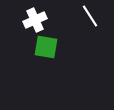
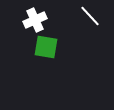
white line: rotated 10 degrees counterclockwise
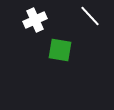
green square: moved 14 px right, 3 px down
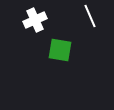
white line: rotated 20 degrees clockwise
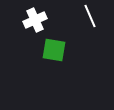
green square: moved 6 px left
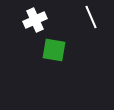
white line: moved 1 px right, 1 px down
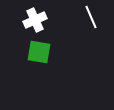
green square: moved 15 px left, 2 px down
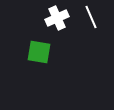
white cross: moved 22 px right, 2 px up
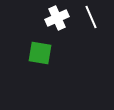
green square: moved 1 px right, 1 px down
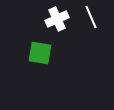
white cross: moved 1 px down
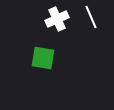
green square: moved 3 px right, 5 px down
